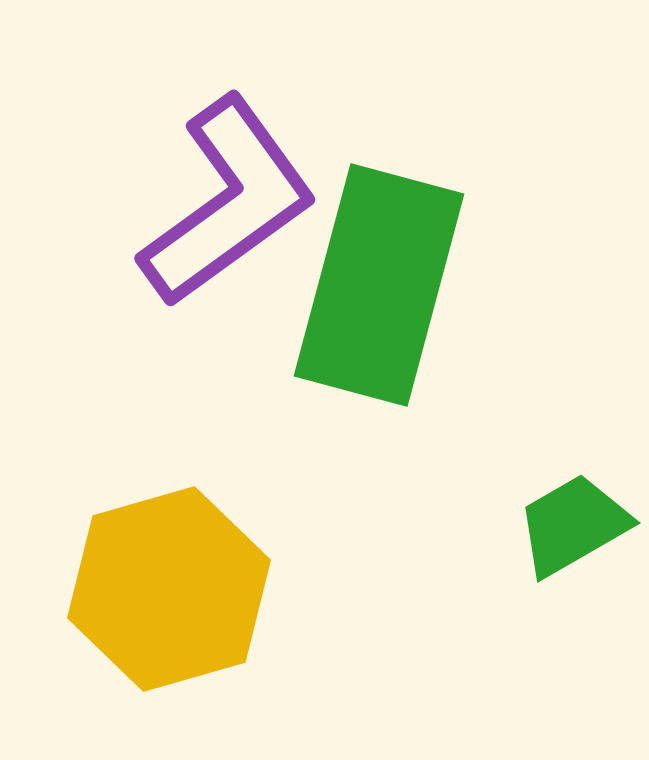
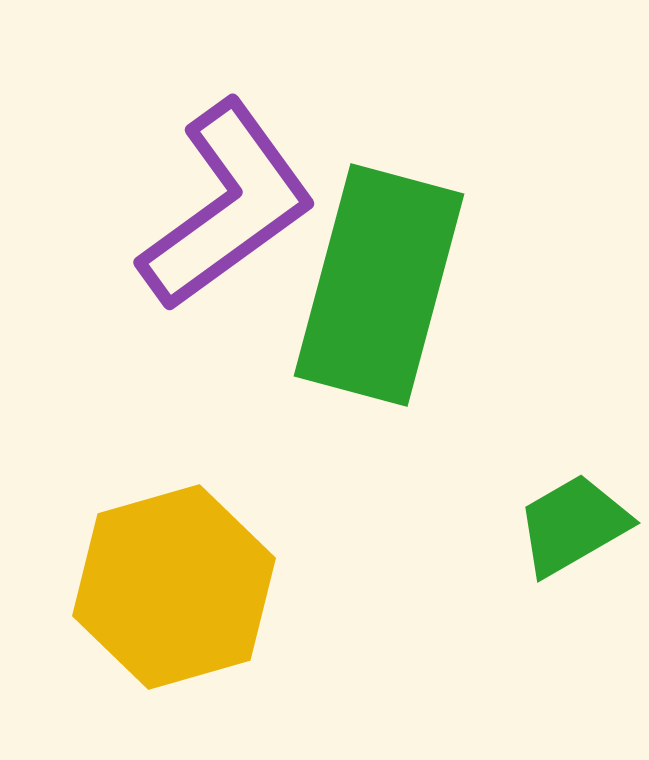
purple L-shape: moved 1 px left, 4 px down
yellow hexagon: moved 5 px right, 2 px up
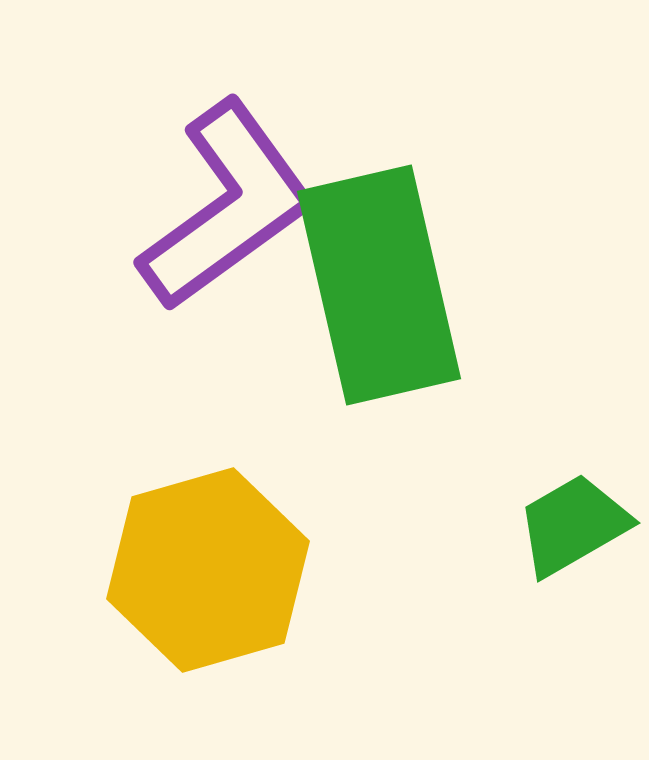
green rectangle: rotated 28 degrees counterclockwise
yellow hexagon: moved 34 px right, 17 px up
